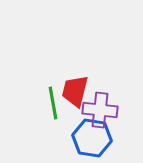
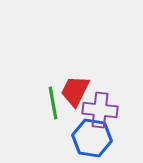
red trapezoid: rotated 12 degrees clockwise
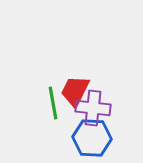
purple cross: moved 7 px left, 2 px up
blue hexagon: rotated 6 degrees counterclockwise
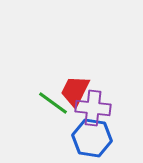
green line: rotated 44 degrees counterclockwise
blue hexagon: rotated 6 degrees clockwise
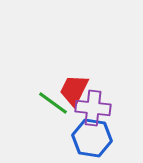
red trapezoid: moved 1 px left, 1 px up
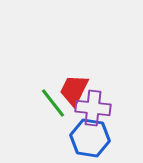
green line: rotated 16 degrees clockwise
blue hexagon: moved 2 px left
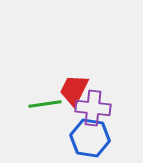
green line: moved 8 px left, 1 px down; rotated 60 degrees counterclockwise
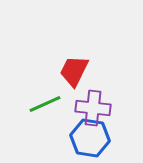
red trapezoid: moved 19 px up
green line: rotated 16 degrees counterclockwise
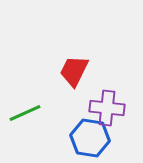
green line: moved 20 px left, 9 px down
purple cross: moved 14 px right
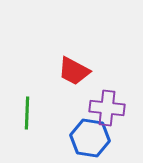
red trapezoid: rotated 88 degrees counterclockwise
green line: moved 2 px right; rotated 64 degrees counterclockwise
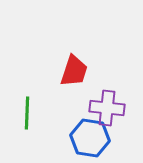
red trapezoid: rotated 100 degrees counterclockwise
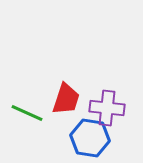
red trapezoid: moved 8 px left, 28 px down
green line: rotated 68 degrees counterclockwise
